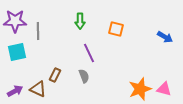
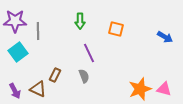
cyan square: moved 1 px right; rotated 24 degrees counterclockwise
purple arrow: rotated 91 degrees clockwise
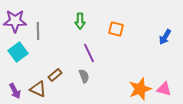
blue arrow: rotated 91 degrees clockwise
brown rectangle: rotated 24 degrees clockwise
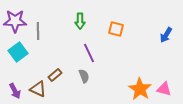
blue arrow: moved 1 px right, 2 px up
orange star: rotated 20 degrees counterclockwise
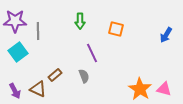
purple line: moved 3 px right
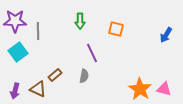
gray semicircle: rotated 32 degrees clockwise
purple arrow: rotated 42 degrees clockwise
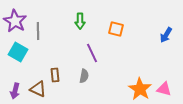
purple star: rotated 30 degrees clockwise
cyan square: rotated 24 degrees counterclockwise
brown rectangle: rotated 56 degrees counterclockwise
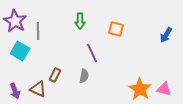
cyan square: moved 2 px right, 1 px up
brown rectangle: rotated 32 degrees clockwise
purple arrow: rotated 35 degrees counterclockwise
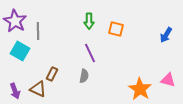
green arrow: moved 9 px right
purple line: moved 2 px left
brown rectangle: moved 3 px left, 1 px up
pink triangle: moved 4 px right, 9 px up
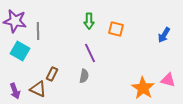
purple star: rotated 20 degrees counterclockwise
blue arrow: moved 2 px left
orange star: moved 3 px right, 1 px up
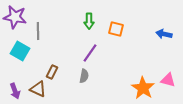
purple star: moved 4 px up
blue arrow: moved 1 px up; rotated 70 degrees clockwise
purple line: rotated 60 degrees clockwise
brown rectangle: moved 2 px up
